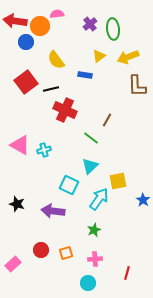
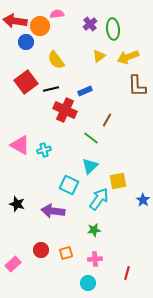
blue rectangle: moved 16 px down; rotated 32 degrees counterclockwise
green star: rotated 16 degrees clockwise
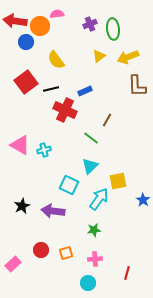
purple cross: rotated 16 degrees clockwise
black star: moved 5 px right, 2 px down; rotated 28 degrees clockwise
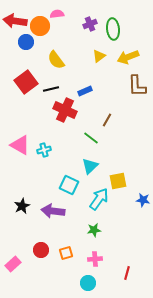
blue star: rotated 24 degrees counterclockwise
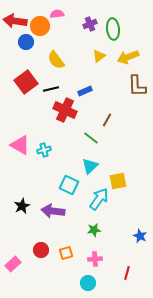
blue star: moved 3 px left, 36 px down; rotated 16 degrees clockwise
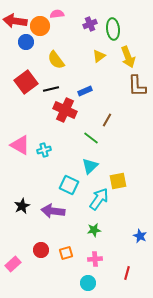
yellow arrow: rotated 90 degrees counterclockwise
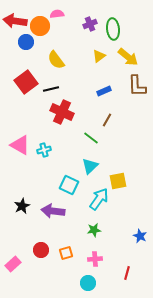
yellow arrow: rotated 30 degrees counterclockwise
blue rectangle: moved 19 px right
red cross: moved 3 px left, 2 px down
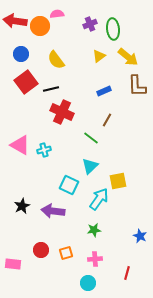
blue circle: moved 5 px left, 12 px down
pink rectangle: rotated 49 degrees clockwise
